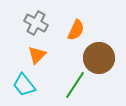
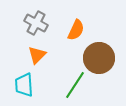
cyan trapezoid: rotated 35 degrees clockwise
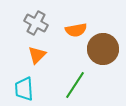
orange semicircle: rotated 55 degrees clockwise
brown circle: moved 4 px right, 9 px up
cyan trapezoid: moved 4 px down
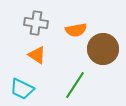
gray cross: rotated 20 degrees counterclockwise
orange triangle: rotated 42 degrees counterclockwise
cyan trapezoid: moved 2 px left; rotated 60 degrees counterclockwise
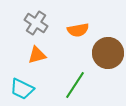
gray cross: rotated 25 degrees clockwise
orange semicircle: moved 2 px right
brown circle: moved 5 px right, 4 px down
orange triangle: rotated 48 degrees counterclockwise
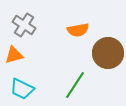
gray cross: moved 12 px left, 2 px down
orange triangle: moved 23 px left
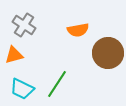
green line: moved 18 px left, 1 px up
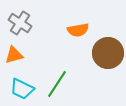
gray cross: moved 4 px left, 2 px up
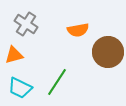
gray cross: moved 6 px right, 1 px down
brown circle: moved 1 px up
green line: moved 2 px up
cyan trapezoid: moved 2 px left, 1 px up
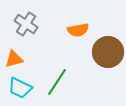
orange triangle: moved 4 px down
